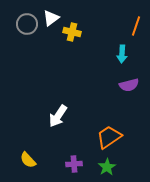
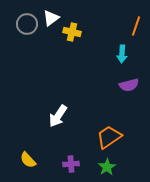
purple cross: moved 3 px left
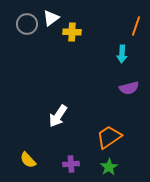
yellow cross: rotated 12 degrees counterclockwise
purple semicircle: moved 3 px down
green star: moved 2 px right
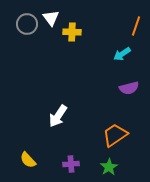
white triangle: rotated 30 degrees counterclockwise
cyan arrow: rotated 54 degrees clockwise
orange trapezoid: moved 6 px right, 2 px up
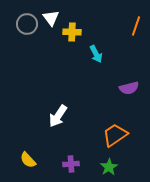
cyan arrow: moved 26 px left; rotated 84 degrees counterclockwise
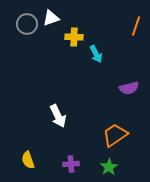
white triangle: rotated 48 degrees clockwise
yellow cross: moved 2 px right, 5 px down
white arrow: rotated 60 degrees counterclockwise
yellow semicircle: rotated 24 degrees clockwise
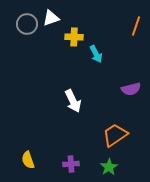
purple semicircle: moved 2 px right, 1 px down
white arrow: moved 15 px right, 15 px up
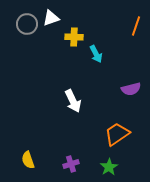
orange trapezoid: moved 2 px right, 1 px up
purple cross: rotated 14 degrees counterclockwise
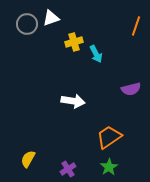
yellow cross: moved 5 px down; rotated 18 degrees counterclockwise
white arrow: rotated 55 degrees counterclockwise
orange trapezoid: moved 8 px left, 3 px down
yellow semicircle: moved 1 px up; rotated 48 degrees clockwise
purple cross: moved 3 px left, 5 px down; rotated 14 degrees counterclockwise
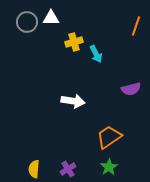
white triangle: rotated 18 degrees clockwise
gray circle: moved 2 px up
yellow semicircle: moved 6 px right, 10 px down; rotated 24 degrees counterclockwise
